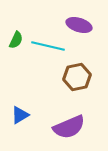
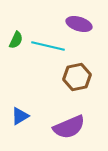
purple ellipse: moved 1 px up
blue triangle: moved 1 px down
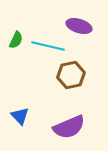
purple ellipse: moved 2 px down
brown hexagon: moved 6 px left, 2 px up
blue triangle: rotated 42 degrees counterclockwise
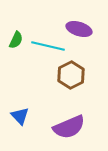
purple ellipse: moved 3 px down
brown hexagon: rotated 16 degrees counterclockwise
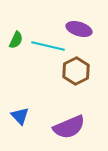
brown hexagon: moved 5 px right, 4 px up
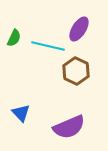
purple ellipse: rotated 75 degrees counterclockwise
green semicircle: moved 2 px left, 2 px up
brown hexagon: rotated 8 degrees counterclockwise
blue triangle: moved 1 px right, 3 px up
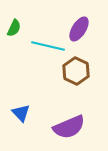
green semicircle: moved 10 px up
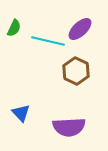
purple ellipse: moved 1 px right; rotated 15 degrees clockwise
cyan line: moved 5 px up
purple semicircle: rotated 20 degrees clockwise
